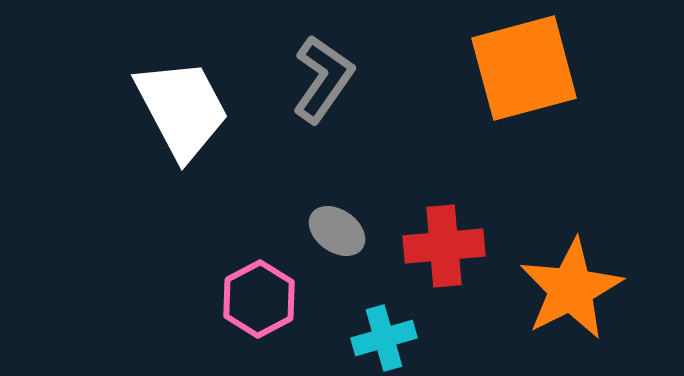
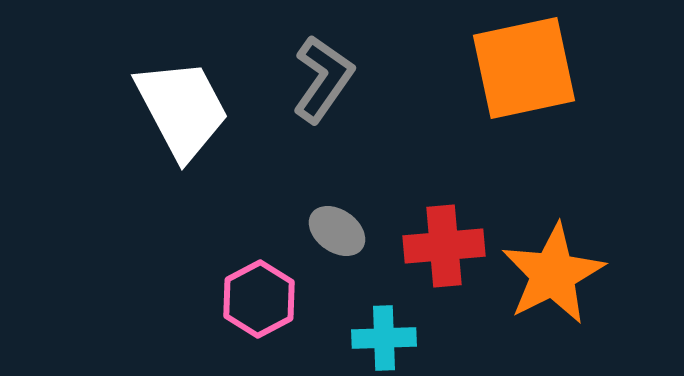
orange square: rotated 3 degrees clockwise
orange star: moved 18 px left, 15 px up
cyan cross: rotated 14 degrees clockwise
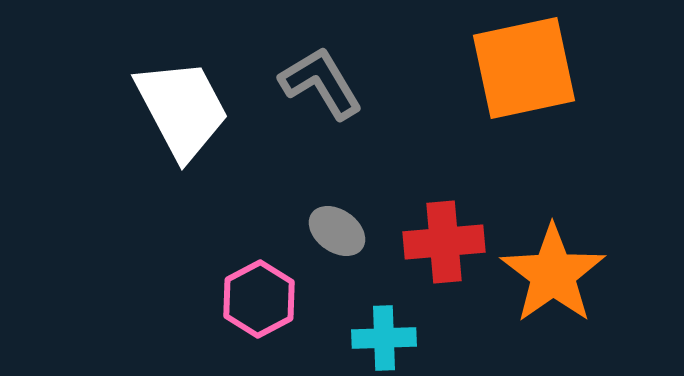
gray L-shape: moved 2 px left, 4 px down; rotated 66 degrees counterclockwise
red cross: moved 4 px up
orange star: rotated 8 degrees counterclockwise
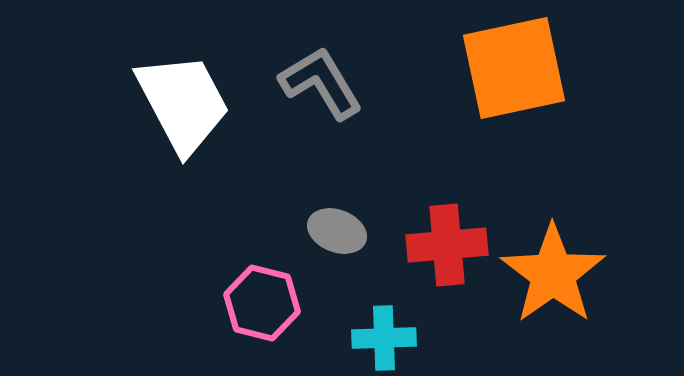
orange square: moved 10 px left
white trapezoid: moved 1 px right, 6 px up
gray ellipse: rotated 14 degrees counterclockwise
red cross: moved 3 px right, 3 px down
pink hexagon: moved 3 px right, 4 px down; rotated 18 degrees counterclockwise
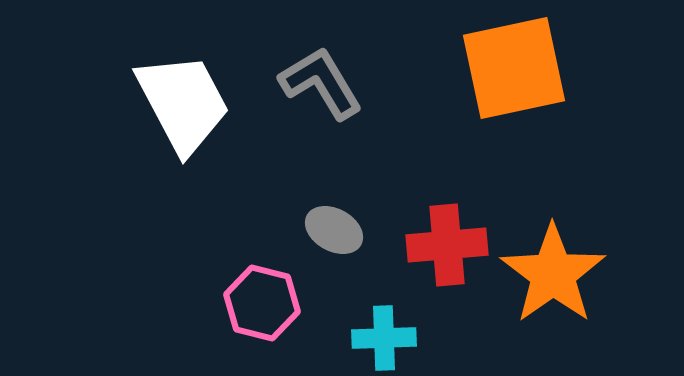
gray ellipse: moved 3 px left, 1 px up; rotated 8 degrees clockwise
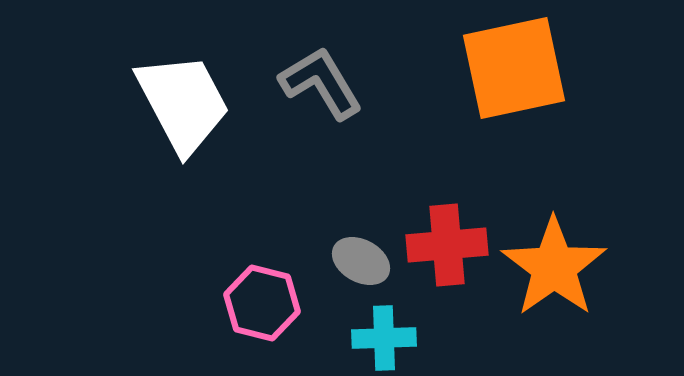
gray ellipse: moved 27 px right, 31 px down
orange star: moved 1 px right, 7 px up
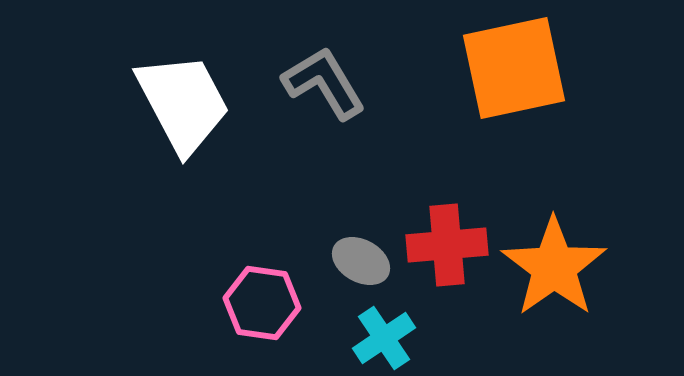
gray L-shape: moved 3 px right
pink hexagon: rotated 6 degrees counterclockwise
cyan cross: rotated 32 degrees counterclockwise
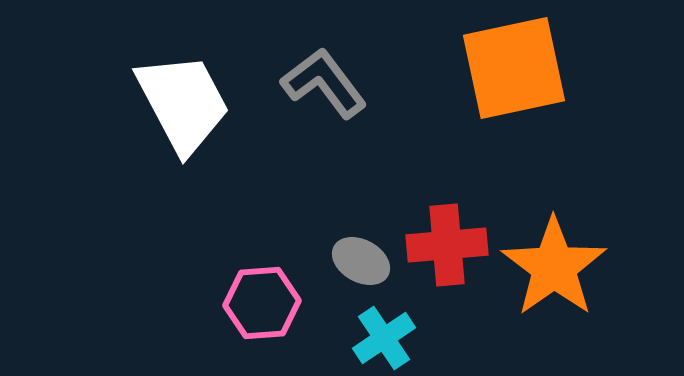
gray L-shape: rotated 6 degrees counterclockwise
pink hexagon: rotated 12 degrees counterclockwise
